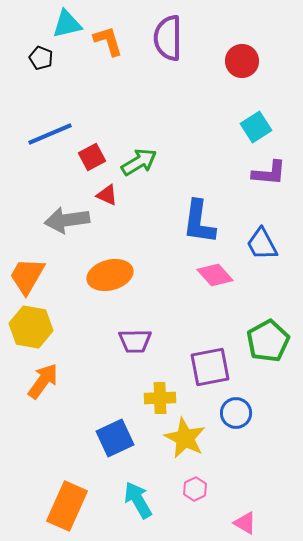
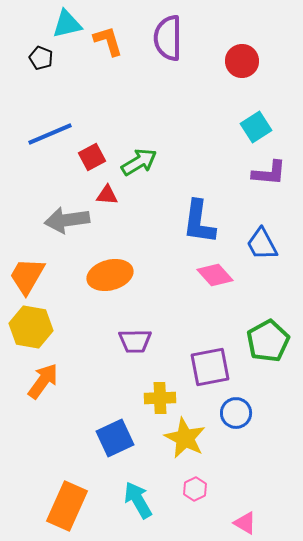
red triangle: rotated 20 degrees counterclockwise
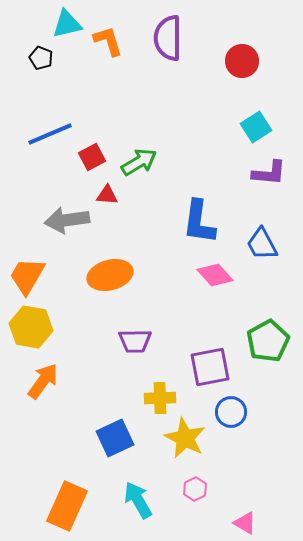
blue circle: moved 5 px left, 1 px up
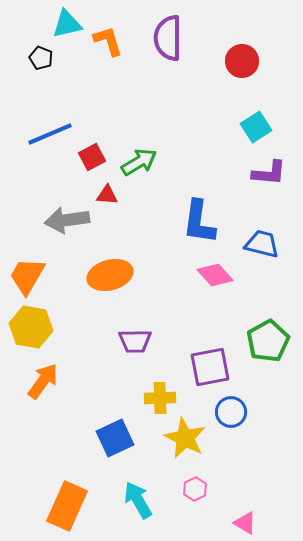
blue trapezoid: rotated 132 degrees clockwise
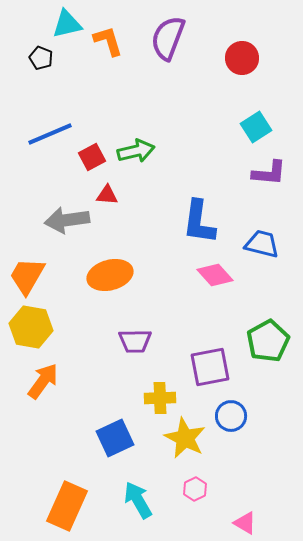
purple semicircle: rotated 21 degrees clockwise
red circle: moved 3 px up
green arrow: moved 3 px left, 11 px up; rotated 18 degrees clockwise
blue circle: moved 4 px down
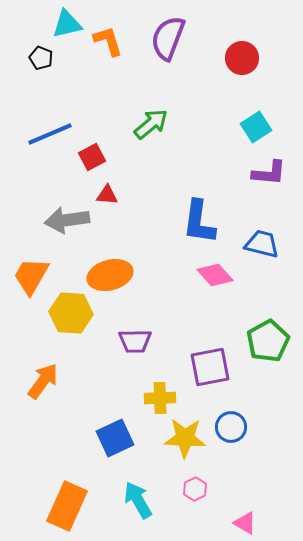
green arrow: moved 15 px right, 27 px up; rotated 27 degrees counterclockwise
orange trapezoid: moved 4 px right
yellow hexagon: moved 40 px right, 14 px up; rotated 6 degrees counterclockwise
blue circle: moved 11 px down
yellow star: rotated 24 degrees counterclockwise
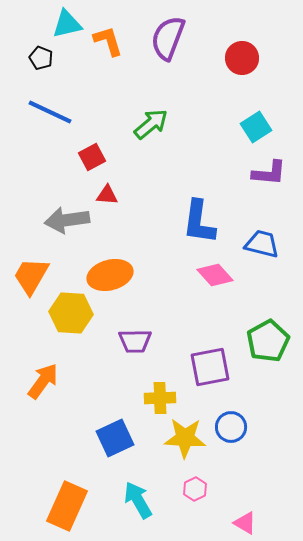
blue line: moved 22 px up; rotated 48 degrees clockwise
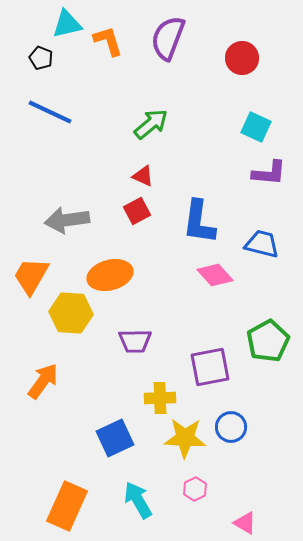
cyan square: rotated 32 degrees counterclockwise
red square: moved 45 px right, 54 px down
red triangle: moved 36 px right, 19 px up; rotated 20 degrees clockwise
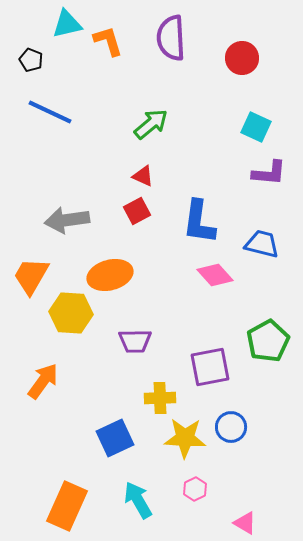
purple semicircle: moved 3 px right; rotated 24 degrees counterclockwise
black pentagon: moved 10 px left, 2 px down
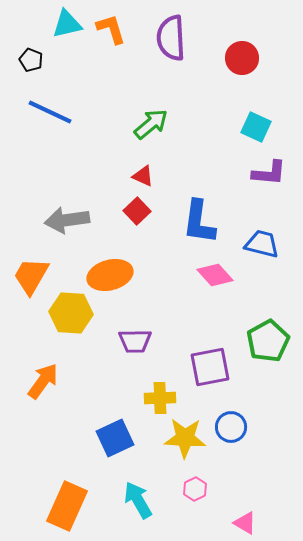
orange L-shape: moved 3 px right, 12 px up
red square: rotated 16 degrees counterclockwise
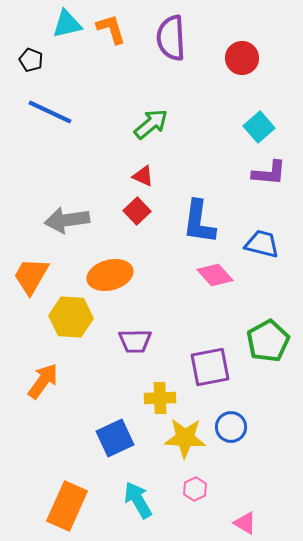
cyan square: moved 3 px right; rotated 24 degrees clockwise
yellow hexagon: moved 4 px down
